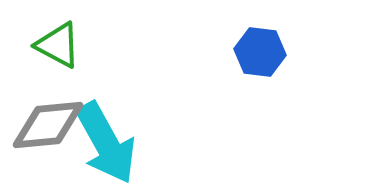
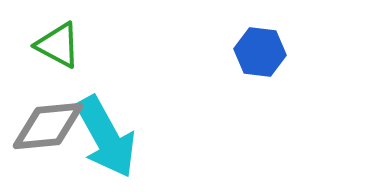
gray diamond: moved 1 px down
cyan arrow: moved 6 px up
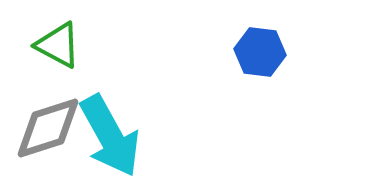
gray diamond: moved 2 px down; rotated 12 degrees counterclockwise
cyan arrow: moved 4 px right, 1 px up
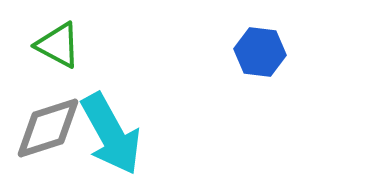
cyan arrow: moved 1 px right, 2 px up
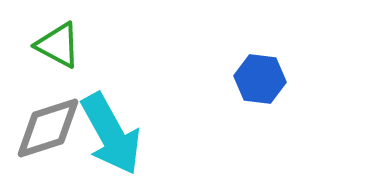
blue hexagon: moved 27 px down
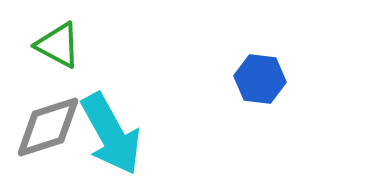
gray diamond: moved 1 px up
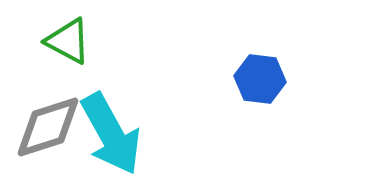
green triangle: moved 10 px right, 4 px up
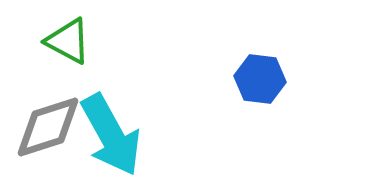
cyan arrow: moved 1 px down
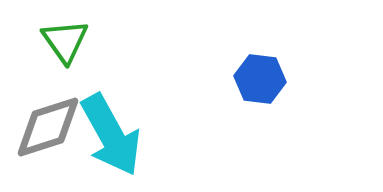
green triangle: moved 3 px left; rotated 27 degrees clockwise
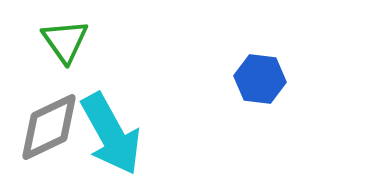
gray diamond: moved 1 px right; rotated 8 degrees counterclockwise
cyan arrow: moved 1 px up
